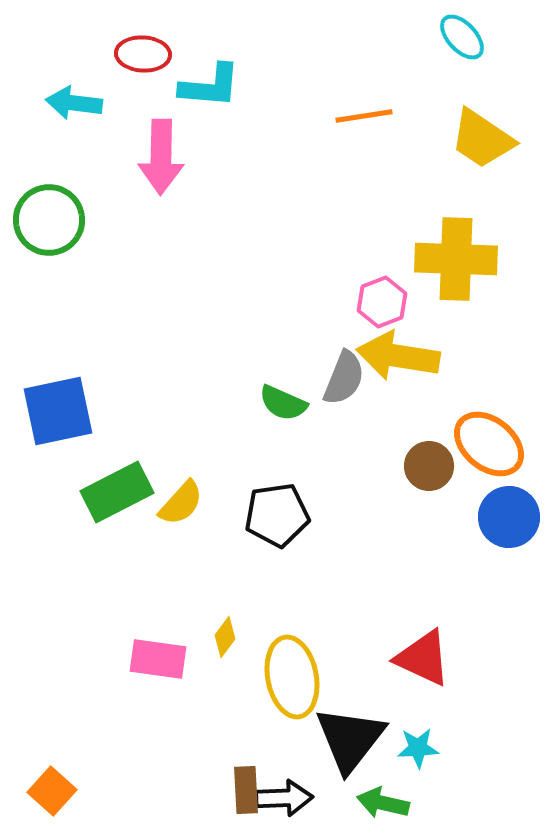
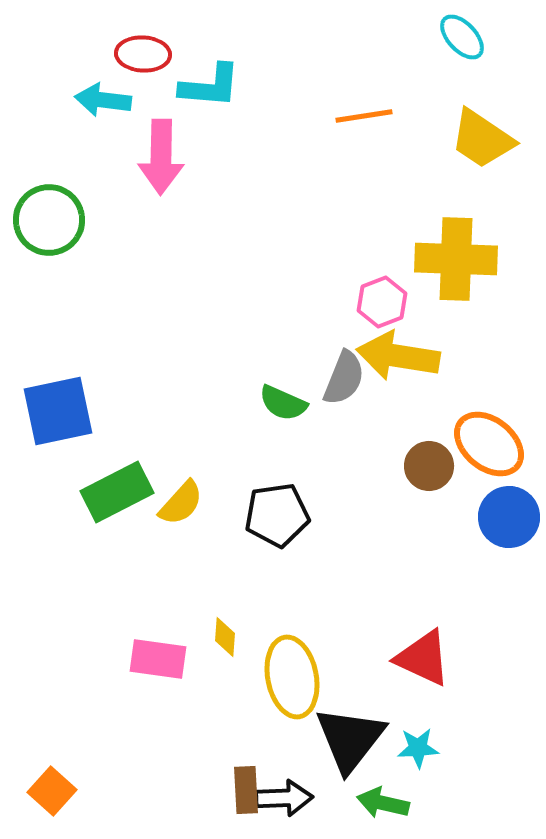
cyan arrow: moved 29 px right, 3 px up
yellow diamond: rotated 33 degrees counterclockwise
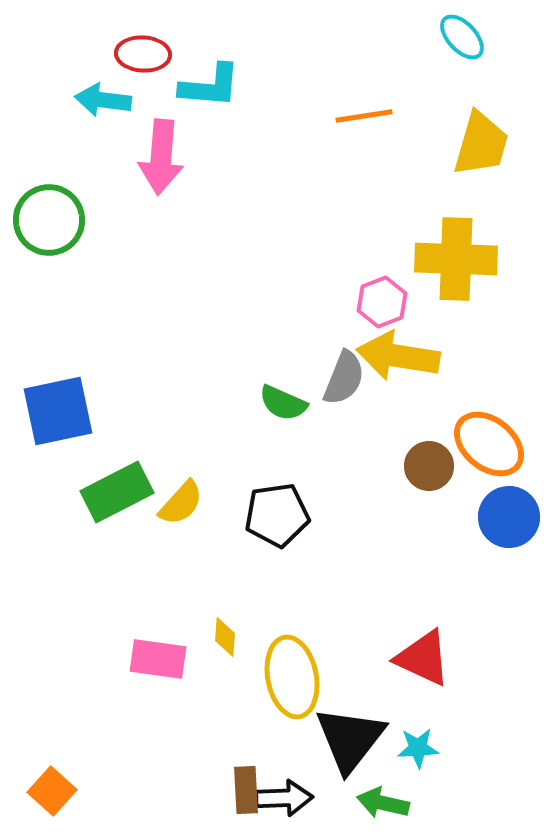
yellow trapezoid: moved 1 px left, 5 px down; rotated 108 degrees counterclockwise
pink arrow: rotated 4 degrees clockwise
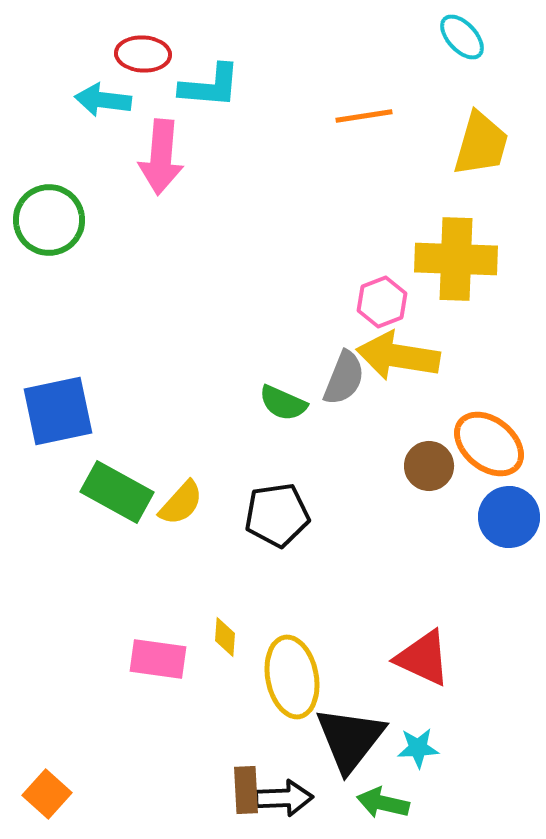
green rectangle: rotated 56 degrees clockwise
orange square: moved 5 px left, 3 px down
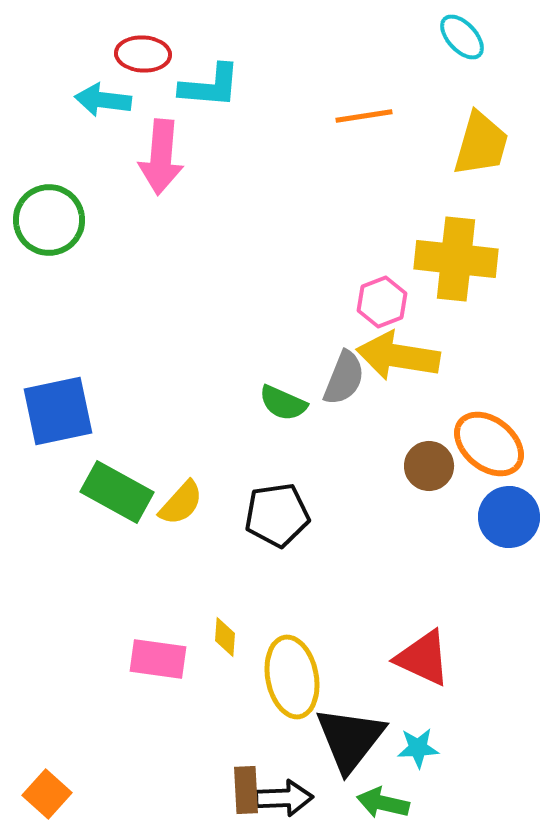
yellow cross: rotated 4 degrees clockwise
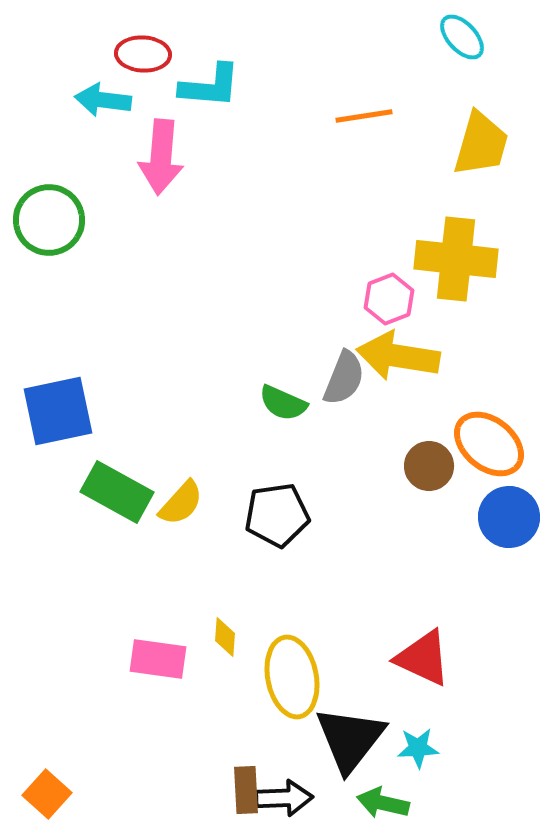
pink hexagon: moved 7 px right, 3 px up
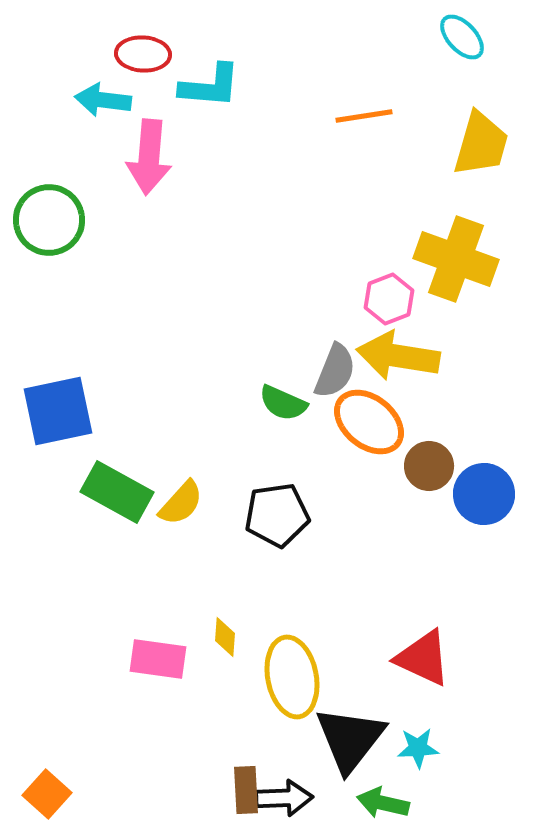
pink arrow: moved 12 px left
yellow cross: rotated 14 degrees clockwise
gray semicircle: moved 9 px left, 7 px up
orange ellipse: moved 120 px left, 22 px up
blue circle: moved 25 px left, 23 px up
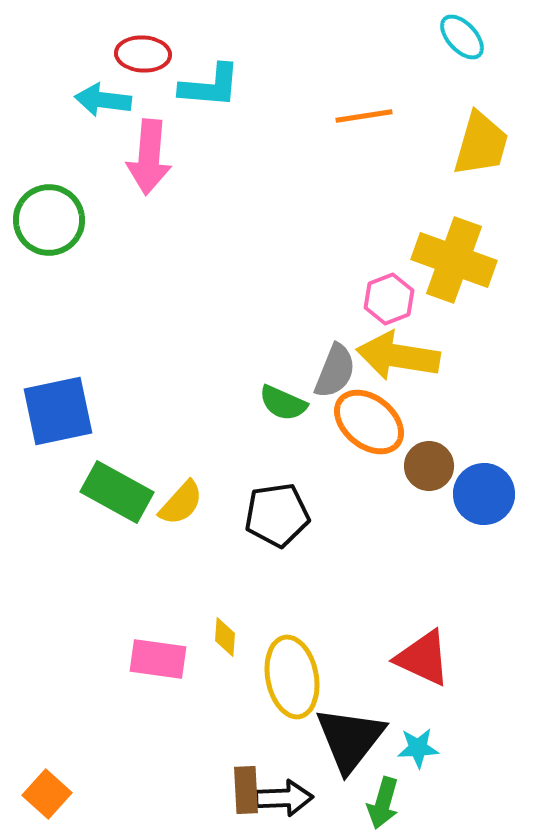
yellow cross: moved 2 px left, 1 px down
green arrow: rotated 87 degrees counterclockwise
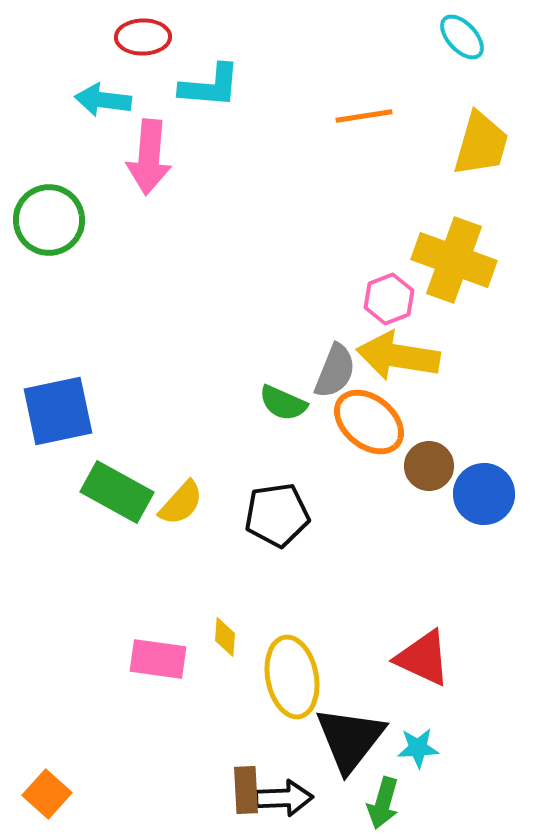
red ellipse: moved 17 px up; rotated 4 degrees counterclockwise
